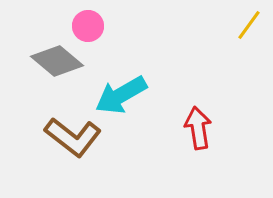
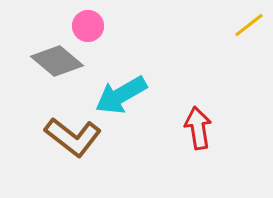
yellow line: rotated 16 degrees clockwise
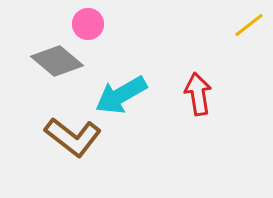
pink circle: moved 2 px up
red arrow: moved 34 px up
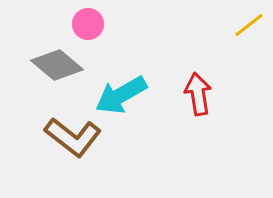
gray diamond: moved 4 px down
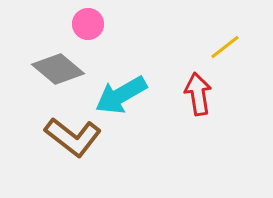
yellow line: moved 24 px left, 22 px down
gray diamond: moved 1 px right, 4 px down
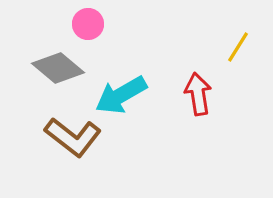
yellow line: moved 13 px right; rotated 20 degrees counterclockwise
gray diamond: moved 1 px up
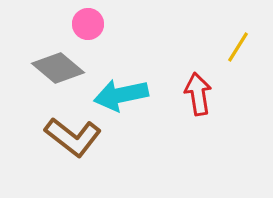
cyan arrow: rotated 18 degrees clockwise
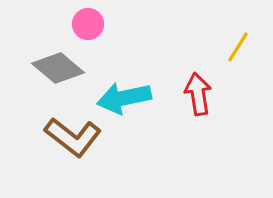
cyan arrow: moved 3 px right, 3 px down
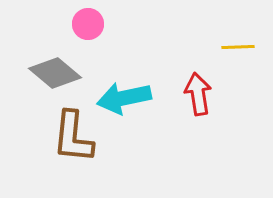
yellow line: rotated 56 degrees clockwise
gray diamond: moved 3 px left, 5 px down
brown L-shape: rotated 58 degrees clockwise
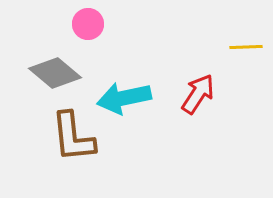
yellow line: moved 8 px right
red arrow: rotated 42 degrees clockwise
brown L-shape: rotated 12 degrees counterclockwise
